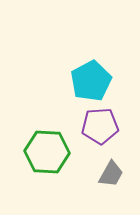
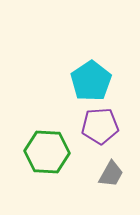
cyan pentagon: rotated 6 degrees counterclockwise
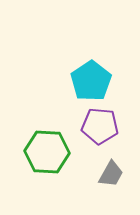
purple pentagon: rotated 9 degrees clockwise
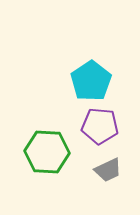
gray trapezoid: moved 3 px left, 4 px up; rotated 36 degrees clockwise
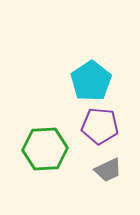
green hexagon: moved 2 px left, 3 px up; rotated 6 degrees counterclockwise
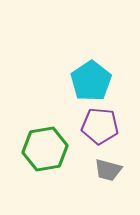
green hexagon: rotated 6 degrees counterclockwise
gray trapezoid: rotated 40 degrees clockwise
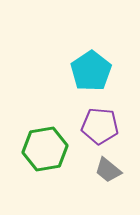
cyan pentagon: moved 10 px up
gray trapezoid: rotated 24 degrees clockwise
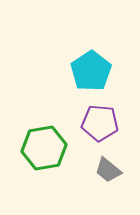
purple pentagon: moved 3 px up
green hexagon: moved 1 px left, 1 px up
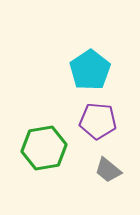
cyan pentagon: moved 1 px left, 1 px up
purple pentagon: moved 2 px left, 2 px up
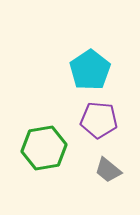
purple pentagon: moved 1 px right, 1 px up
